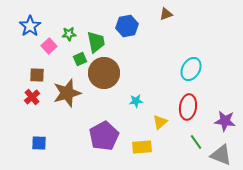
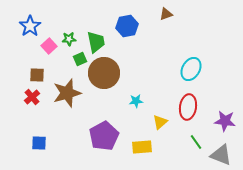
green star: moved 5 px down
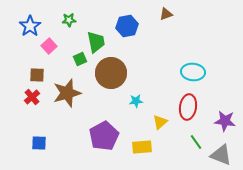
green star: moved 19 px up
cyan ellipse: moved 2 px right, 3 px down; rotated 65 degrees clockwise
brown circle: moved 7 px right
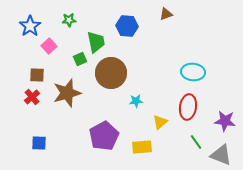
blue hexagon: rotated 15 degrees clockwise
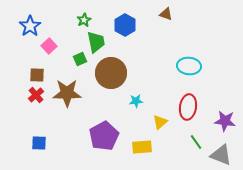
brown triangle: rotated 40 degrees clockwise
green star: moved 15 px right; rotated 24 degrees counterclockwise
blue hexagon: moved 2 px left, 1 px up; rotated 25 degrees clockwise
cyan ellipse: moved 4 px left, 6 px up
brown star: rotated 16 degrees clockwise
red cross: moved 4 px right, 2 px up
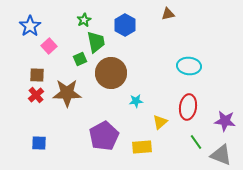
brown triangle: moved 2 px right; rotated 32 degrees counterclockwise
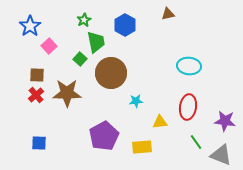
green square: rotated 24 degrees counterclockwise
yellow triangle: rotated 35 degrees clockwise
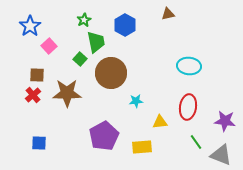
red cross: moved 3 px left
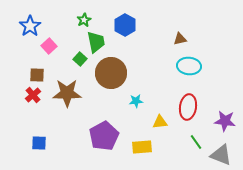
brown triangle: moved 12 px right, 25 px down
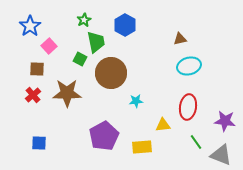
green square: rotated 16 degrees counterclockwise
cyan ellipse: rotated 20 degrees counterclockwise
brown square: moved 6 px up
yellow triangle: moved 3 px right, 3 px down
